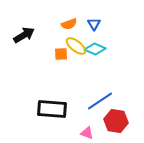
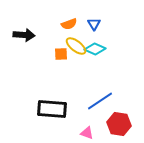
black arrow: rotated 35 degrees clockwise
red hexagon: moved 3 px right, 3 px down
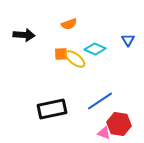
blue triangle: moved 34 px right, 16 px down
yellow ellipse: moved 1 px left, 13 px down
black rectangle: rotated 16 degrees counterclockwise
pink triangle: moved 17 px right
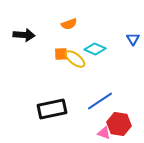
blue triangle: moved 5 px right, 1 px up
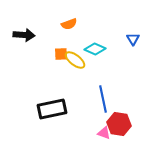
yellow ellipse: moved 1 px down
blue line: moved 3 px right, 2 px up; rotated 68 degrees counterclockwise
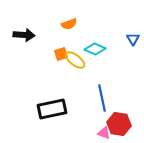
orange square: rotated 16 degrees counterclockwise
blue line: moved 1 px left, 1 px up
